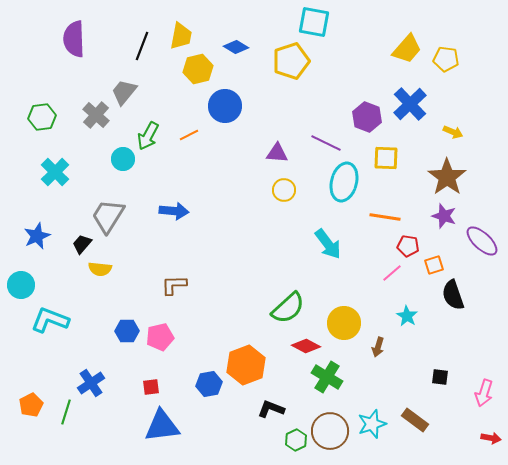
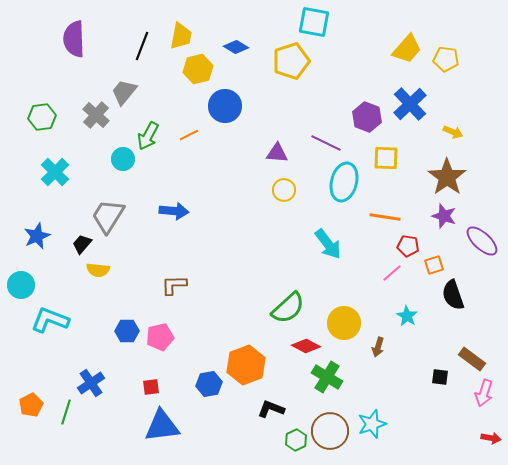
yellow semicircle at (100, 269): moved 2 px left, 1 px down
brown rectangle at (415, 420): moved 57 px right, 61 px up
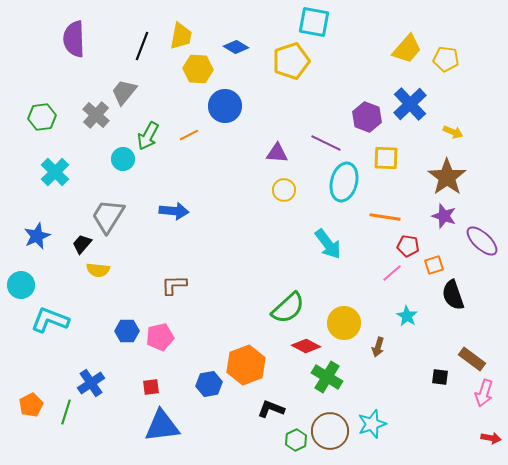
yellow hexagon at (198, 69): rotated 16 degrees clockwise
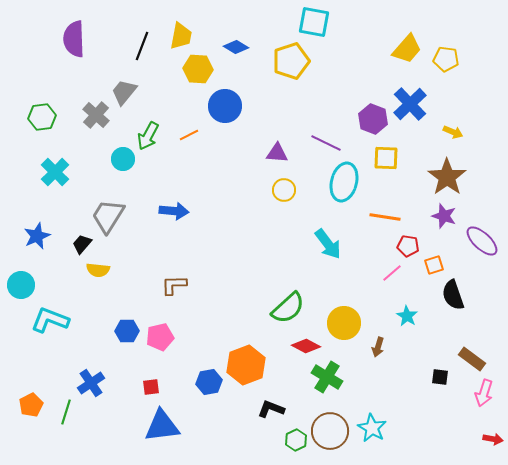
purple hexagon at (367, 117): moved 6 px right, 2 px down
blue hexagon at (209, 384): moved 2 px up
cyan star at (372, 424): moved 4 px down; rotated 24 degrees counterclockwise
red arrow at (491, 438): moved 2 px right, 1 px down
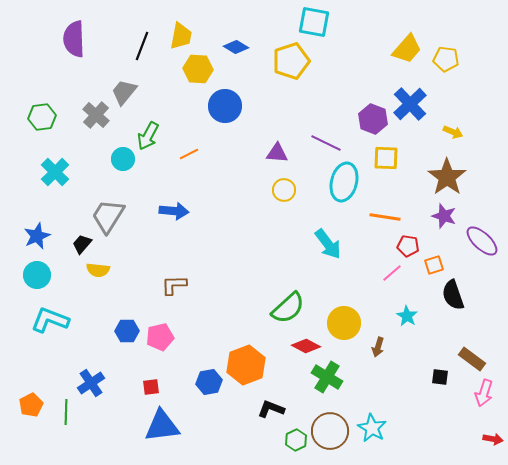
orange line at (189, 135): moved 19 px down
cyan circle at (21, 285): moved 16 px right, 10 px up
green line at (66, 412): rotated 15 degrees counterclockwise
